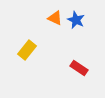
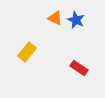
yellow rectangle: moved 2 px down
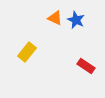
red rectangle: moved 7 px right, 2 px up
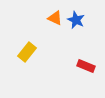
red rectangle: rotated 12 degrees counterclockwise
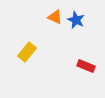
orange triangle: moved 1 px up
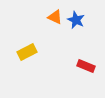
yellow rectangle: rotated 24 degrees clockwise
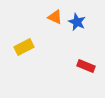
blue star: moved 1 px right, 2 px down
yellow rectangle: moved 3 px left, 5 px up
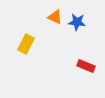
blue star: rotated 18 degrees counterclockwise
yellow rectangle: moved 2 px right, 3 px up; rotated 36 degrees counterclockwise
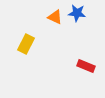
blue star: moved 9 px up
